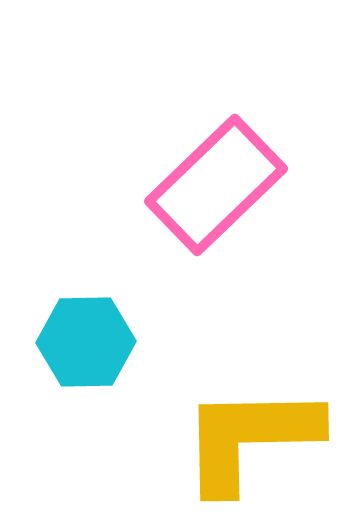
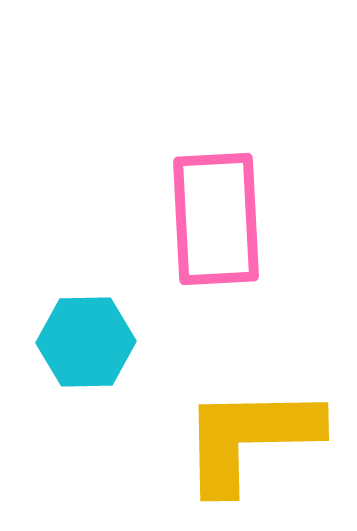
pink rectangle: moved 34 px down; rotated 49 degrees counterclockwise
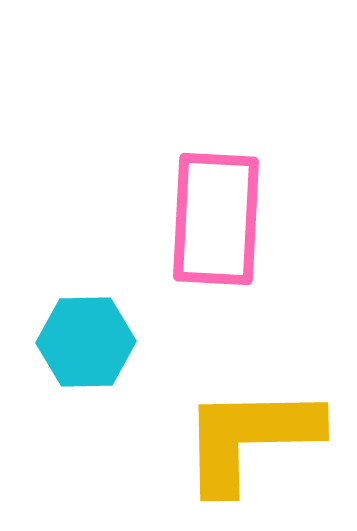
pink rectangle: rotated 6 degrees clockwise
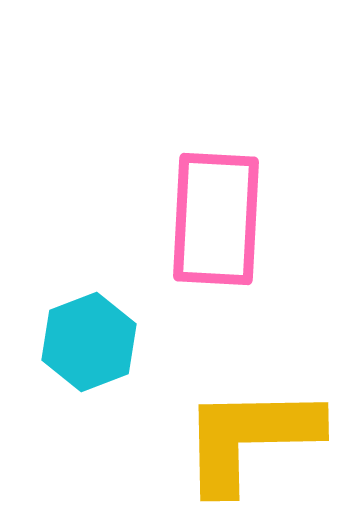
cyan hexagon: moved 3 px right; rotated 20 degrees counterclockwise
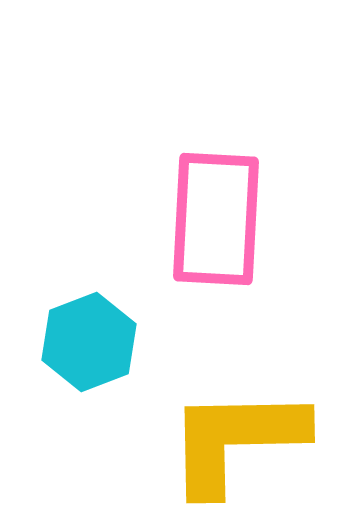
yellow L-shape: moved 14 px left, 2 px down
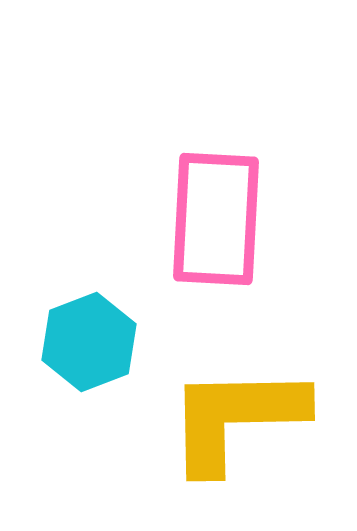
yellow L-shape: moved 22 px up
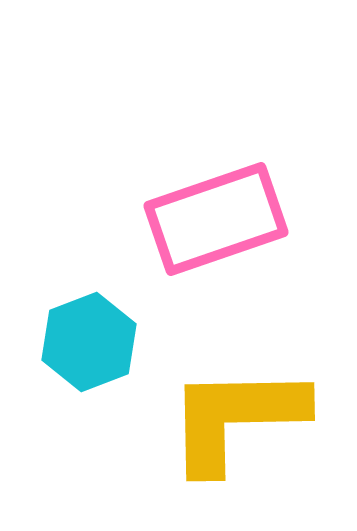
pink rectangle: rotated 68 degrees clockwise
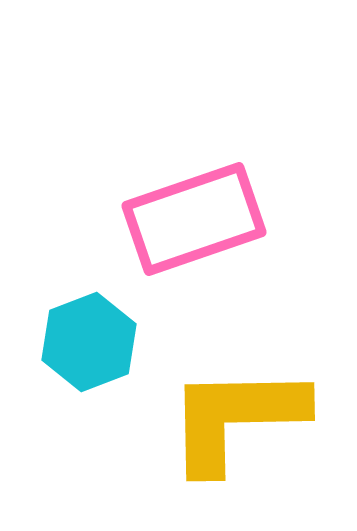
pink rectangle: moved 22 px left
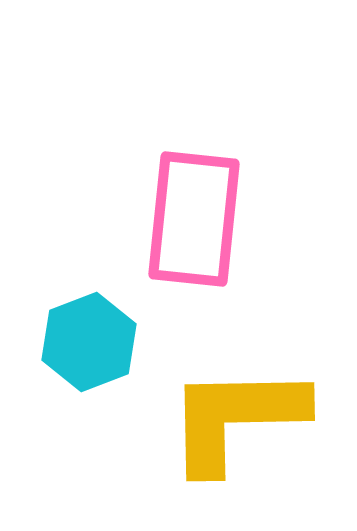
pink rectangle: rotated 65 degrees counterclockwise
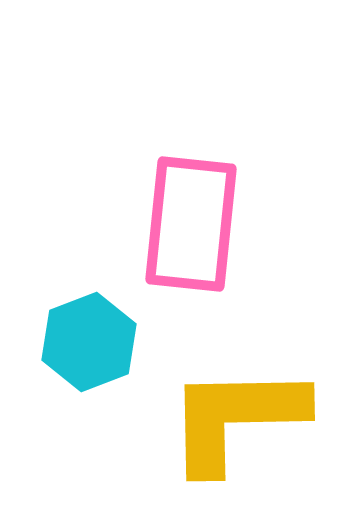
pink rectangle: moved 3 px left, 5 px down
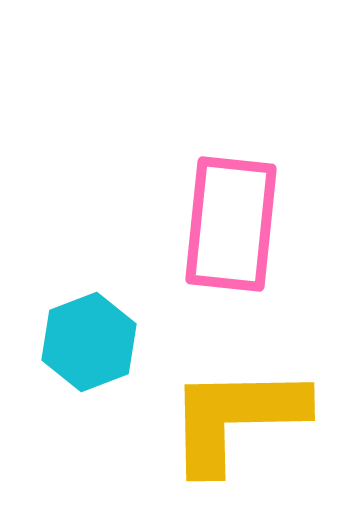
pink rectangle: moved 40 px right
